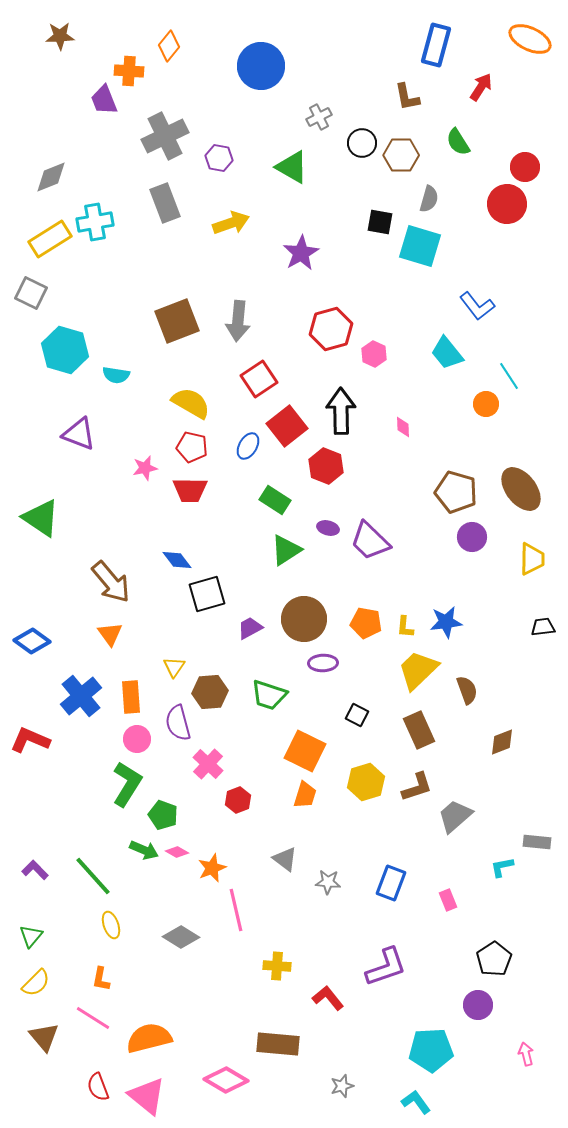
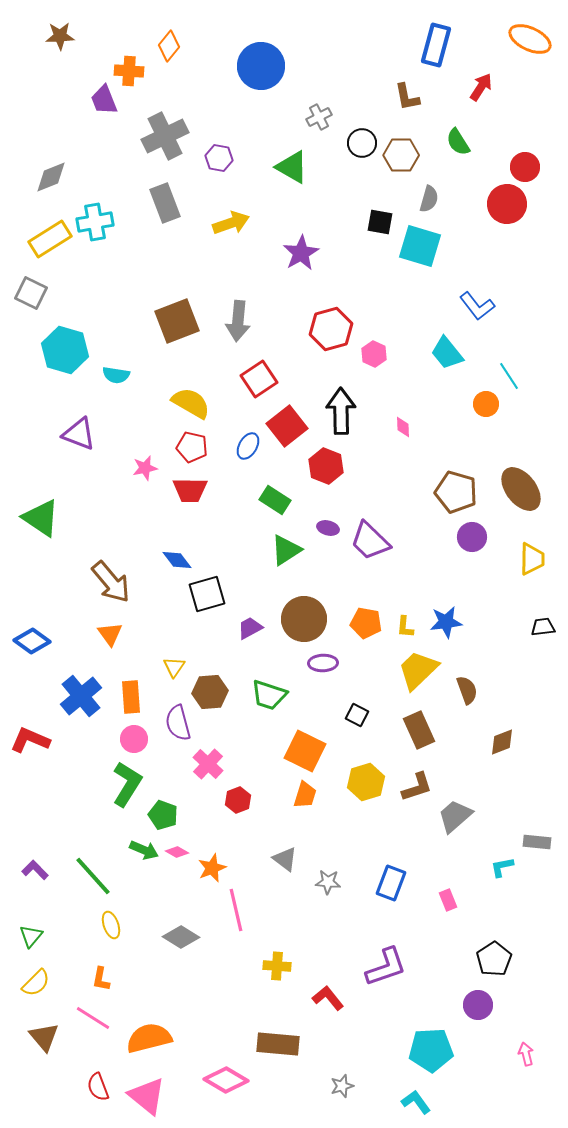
pink circle at (137, 739): moved 3 px left
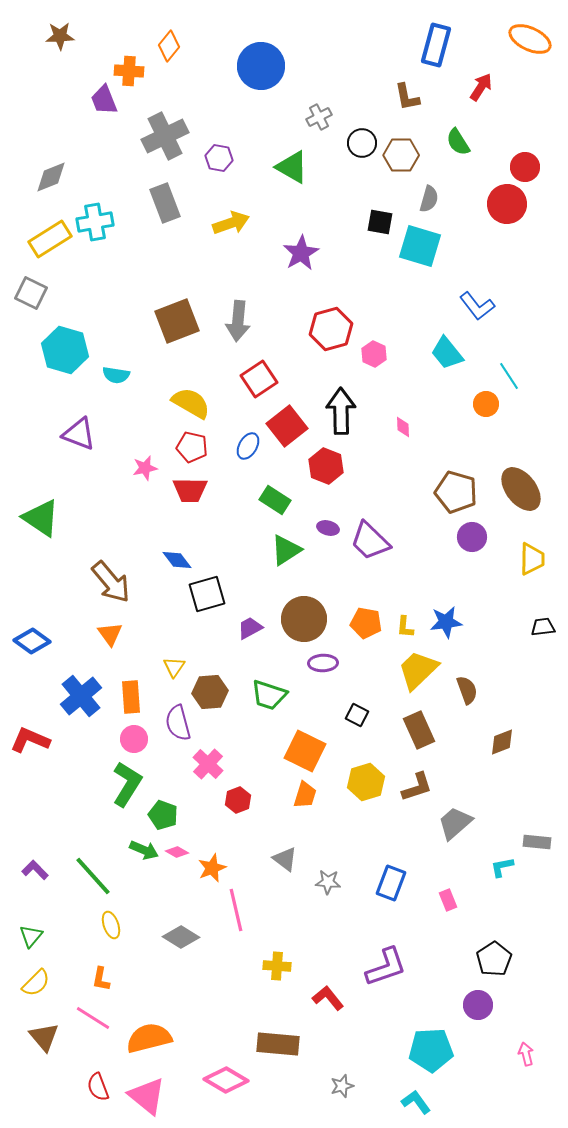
gray trapezoid at (455, 816): moved 7 px down
